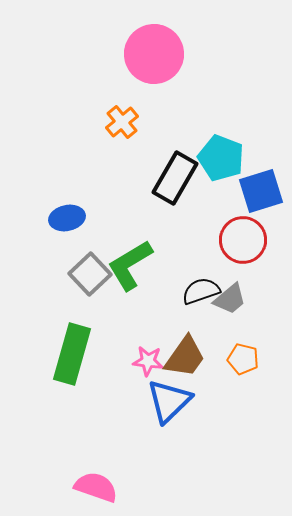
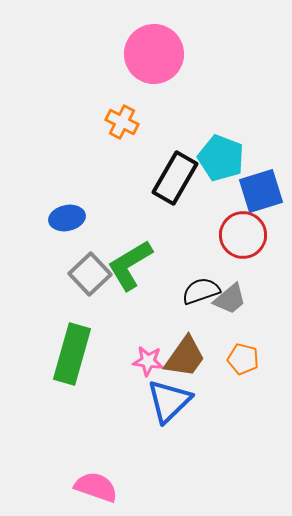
orange cross: rotated 24 degrees counterclockwise
red circle: moved 5 px up
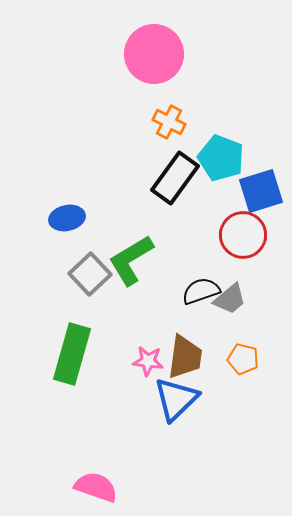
orange cross: moved 47 px right
black rectangle: rotated 6 degrees clockwise
green L-shape: moved 1 px right, 5 px up
brown trapezoid: rotated 27 degrees counterclockwise
blue triangle: moved 7 px right, 2 px up
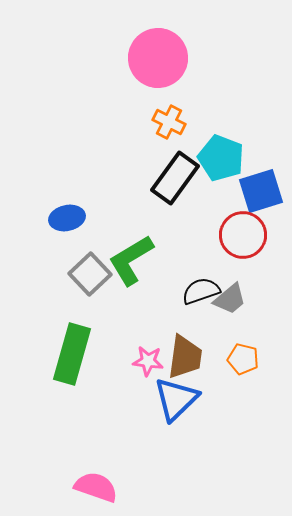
pink circle: moved 4 px right, 4 px down
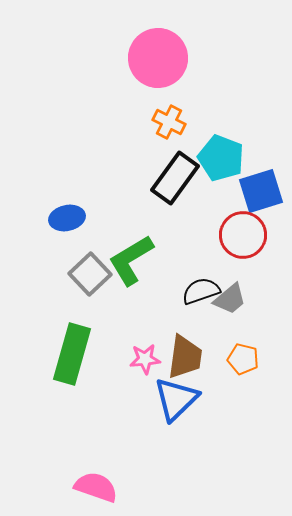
pink star: moved 3 px left, 2 px up; rotated 12 degrees counterclockwise
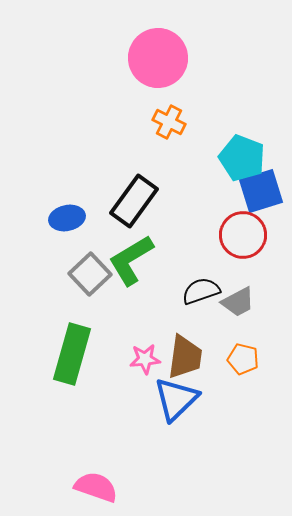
cyan pentagon: moved 21 px right
black rectangle: moved 41 px left, 23 px down
gray trapezoid: moved 8 px right, 3 px down; rotated 12 degrees clockwise
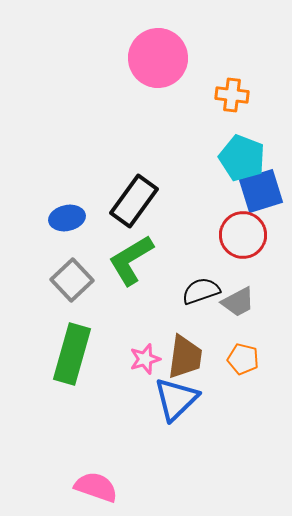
orange cross: moved 63 px right, 27 px up; rotated 20 degrees counterclockwise
gray square: moved 18 px left, 6 px down
pink star: rotated 12 degrees counterclockwise
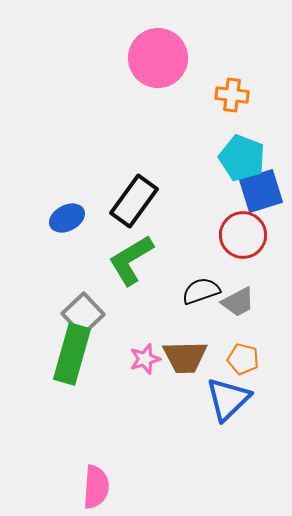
blue ellipse: rotated 16 degrees counterclockwise
gray square: moved 11 px right, 34 px down
brown trapezoid: rotated 81 degrees clockwise
blue triangle: moved 52 px right
pink semicircle: rotated 75 degrees clockwise
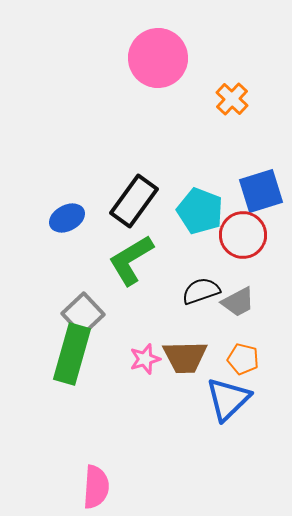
orange cross: moved 4 px down; rotated 36 degrees clockwise
cyan pentagon: moved 42 px left, 53 px down
